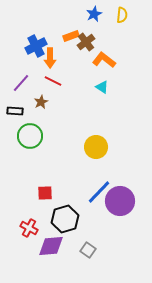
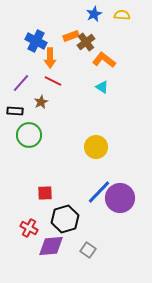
yellow semicircle: rotated 91 degrees counterclockwise
blue cross: moved 5 px up; rotated 35 degrees counterclockwise
green circle: moved 1 px left, 1 px up
purple circle: moved 3 px up
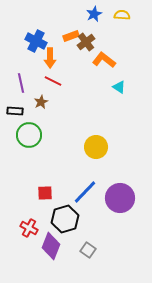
purple line: rotated 54 degrees counterclockwise
cyan triangle: moved 17 px right
blue line: moved 14 px left
purple diamond: rotated 64 degrees counterclockwise
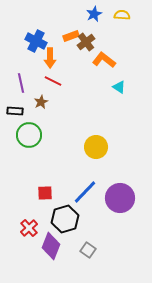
red cross: rotated 18 degrees clockwise
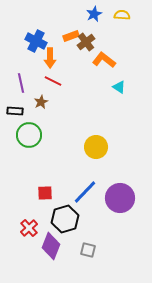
gray square: rotated 21 degrees counterclockwise
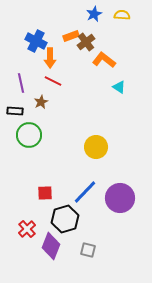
red cross: moved 2 px left, 1 px down
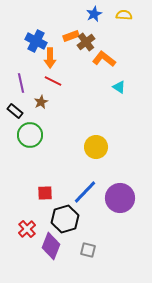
yellow semicircle: moved 2 px right
orange L-shape: moved 1 px up
black rectangle: rotated 35 degrees clockwise
green circle: moved 1 px right
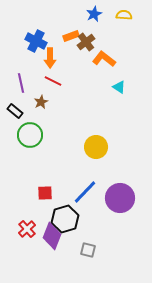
purple diamond: moved 1 px right, 10 px up
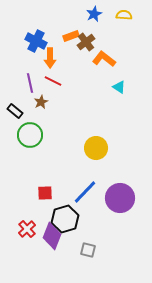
purple line: moved 9 px right
yellow circle: moved 1 px down
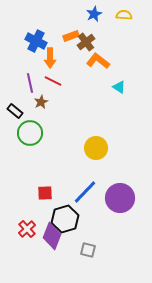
orange L-shape: moved 6 px left, 2 px down
green circle: moved 2 px up
